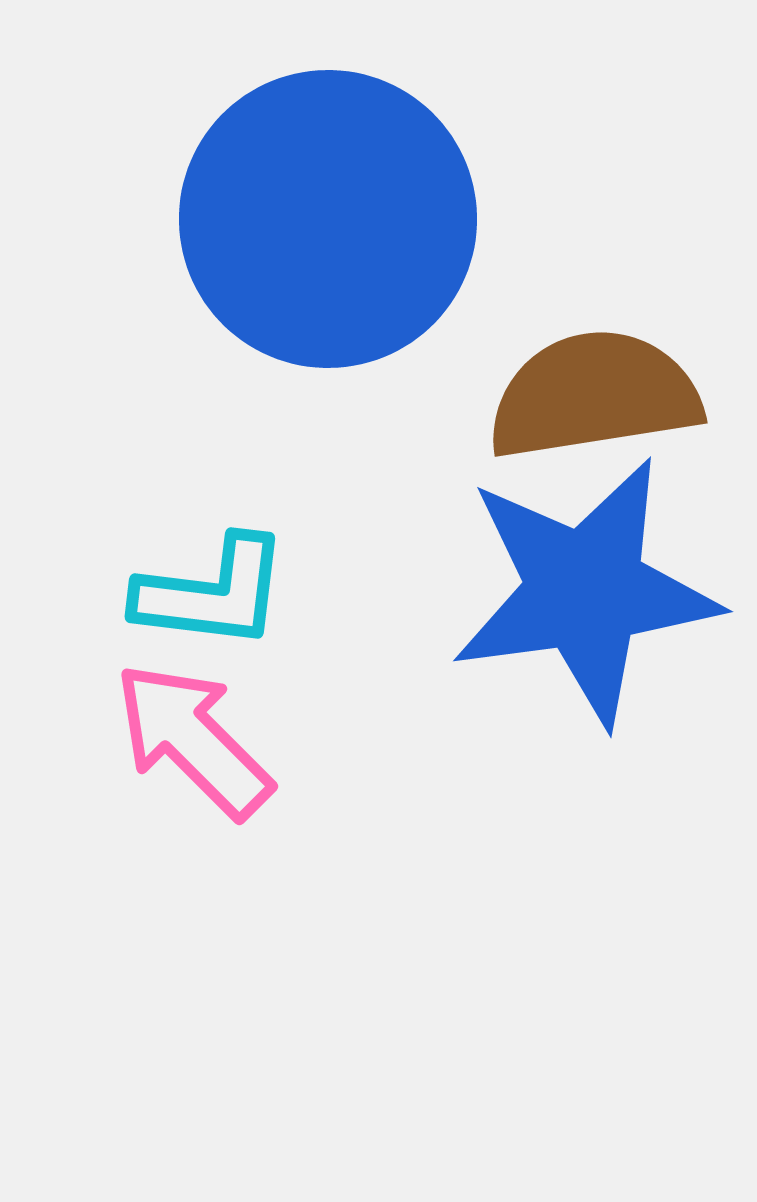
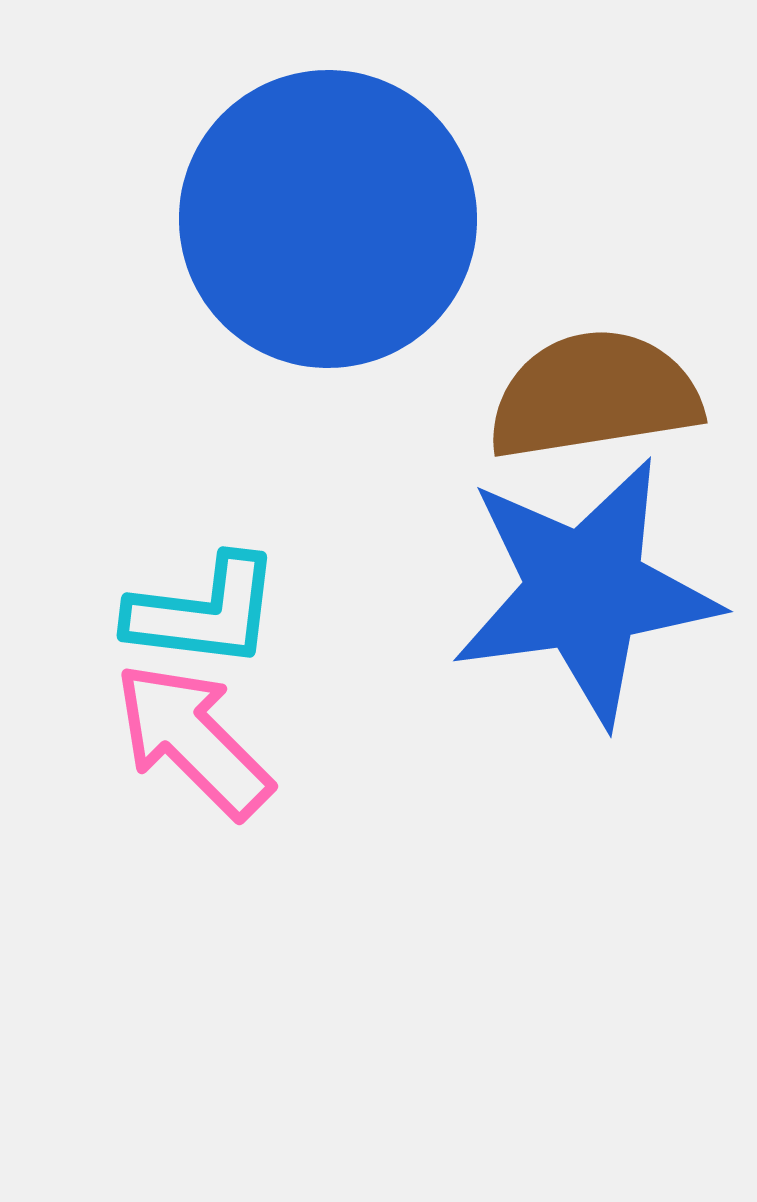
cyan L-shape: moved 8 px left, 19 px down
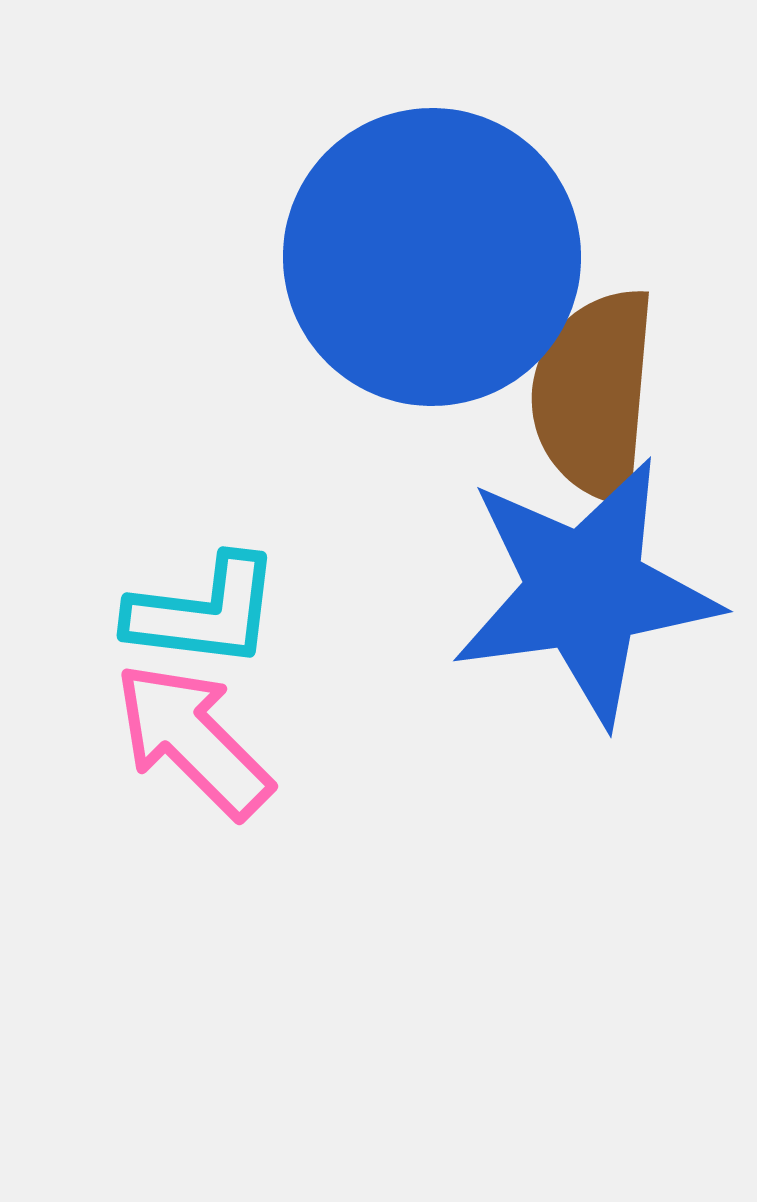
blue circle: moved 104 px right, 38 px down
brown semicircle: rotated 76 degrees counterclockwise
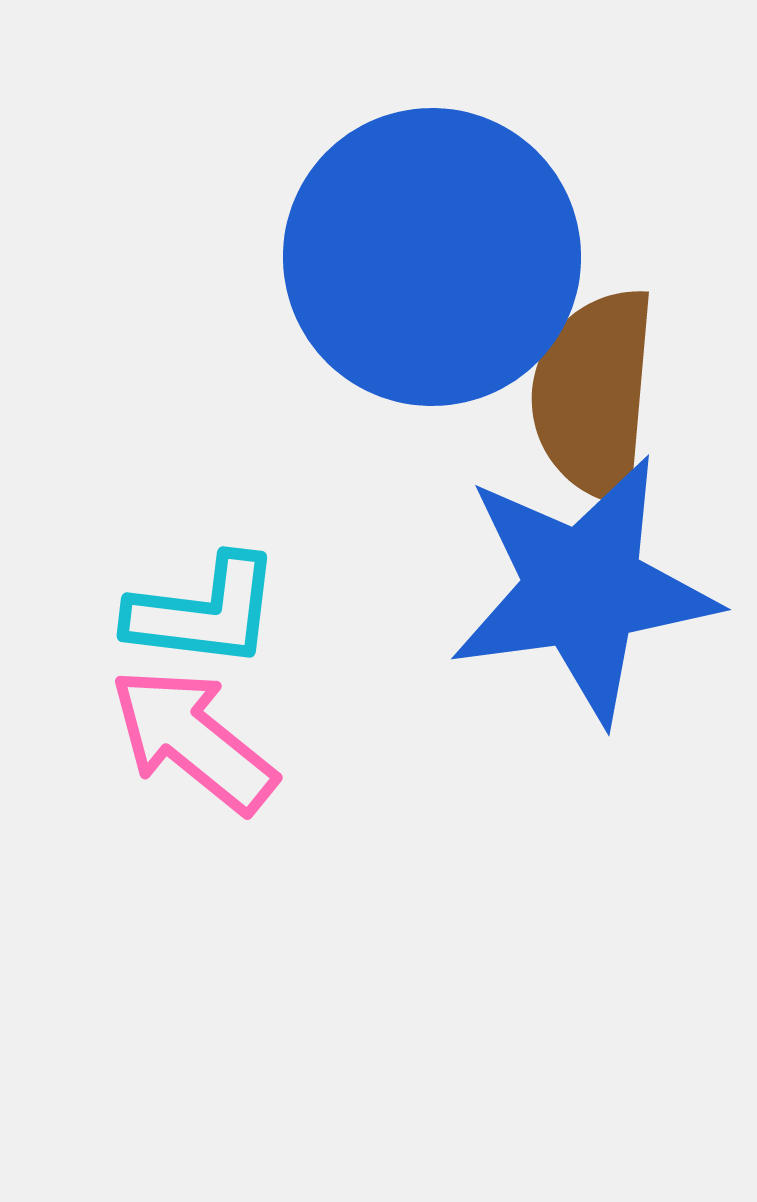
blue star: moved 2 px left, 2 px up
pink arrow: rotated 6 degrees counterclockwise
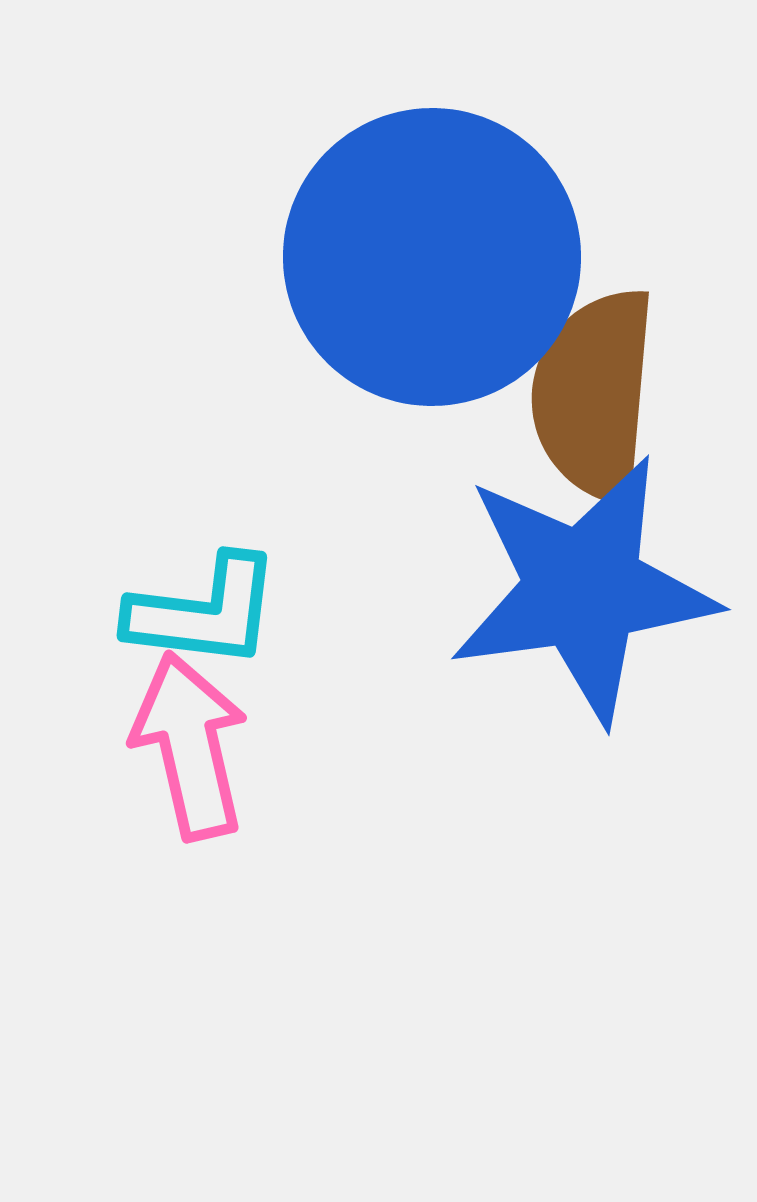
pink arrow: moved 3 px left, 6 px down; rotated 38 degrees clockwise
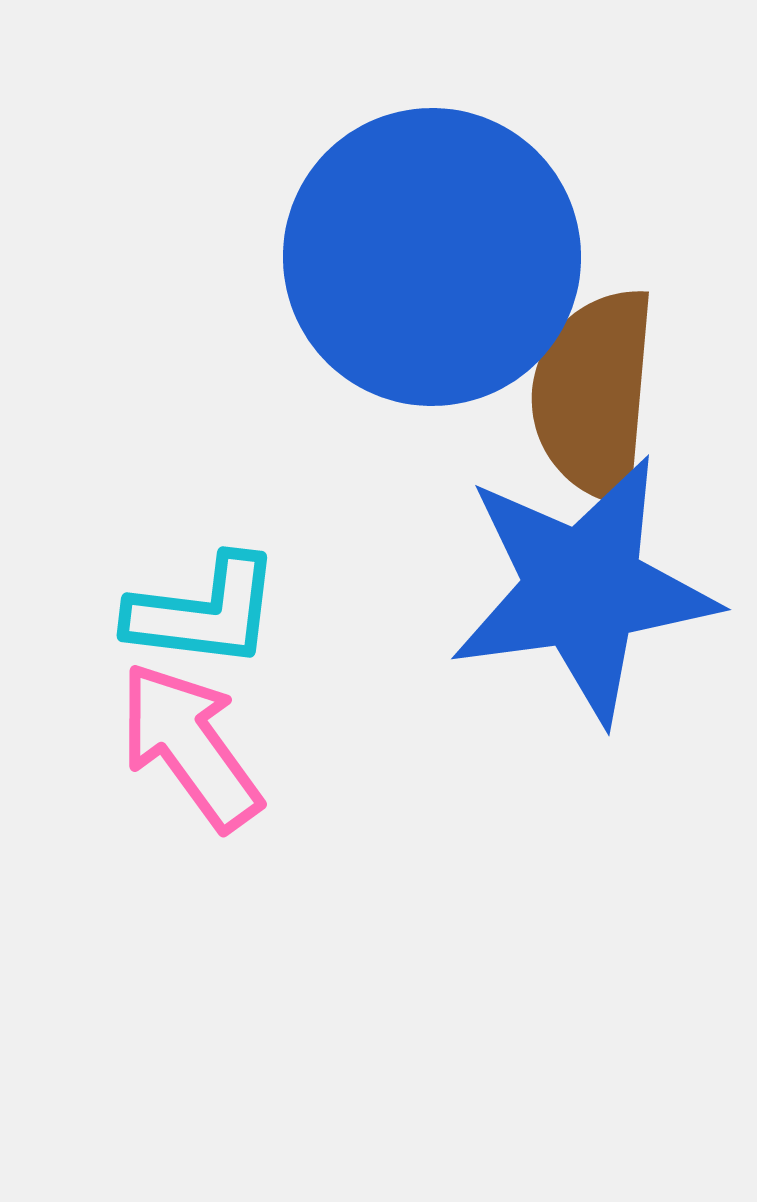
pink arrow: rotated 23 degrees counterclockwise
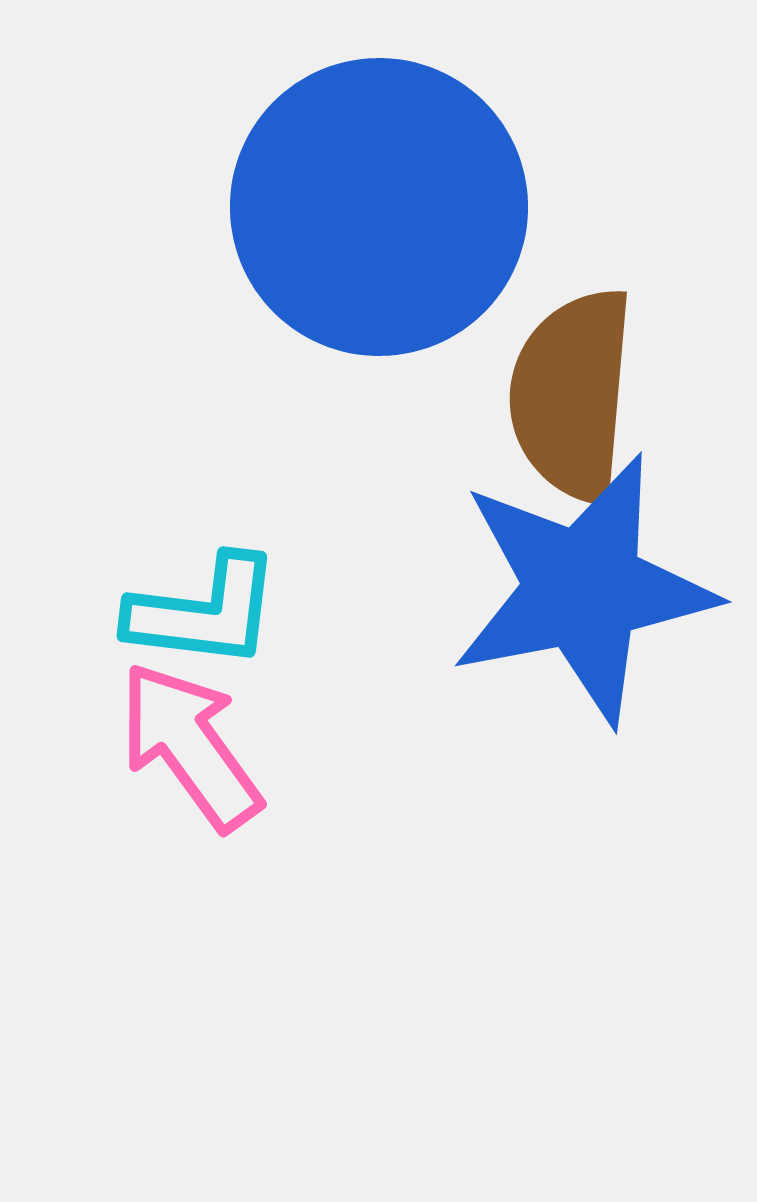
blue circle: moved 53 px left, 50 px up
brown semicircle: moved 22 px left
blue star: rotated 3 degrees counterclockwise
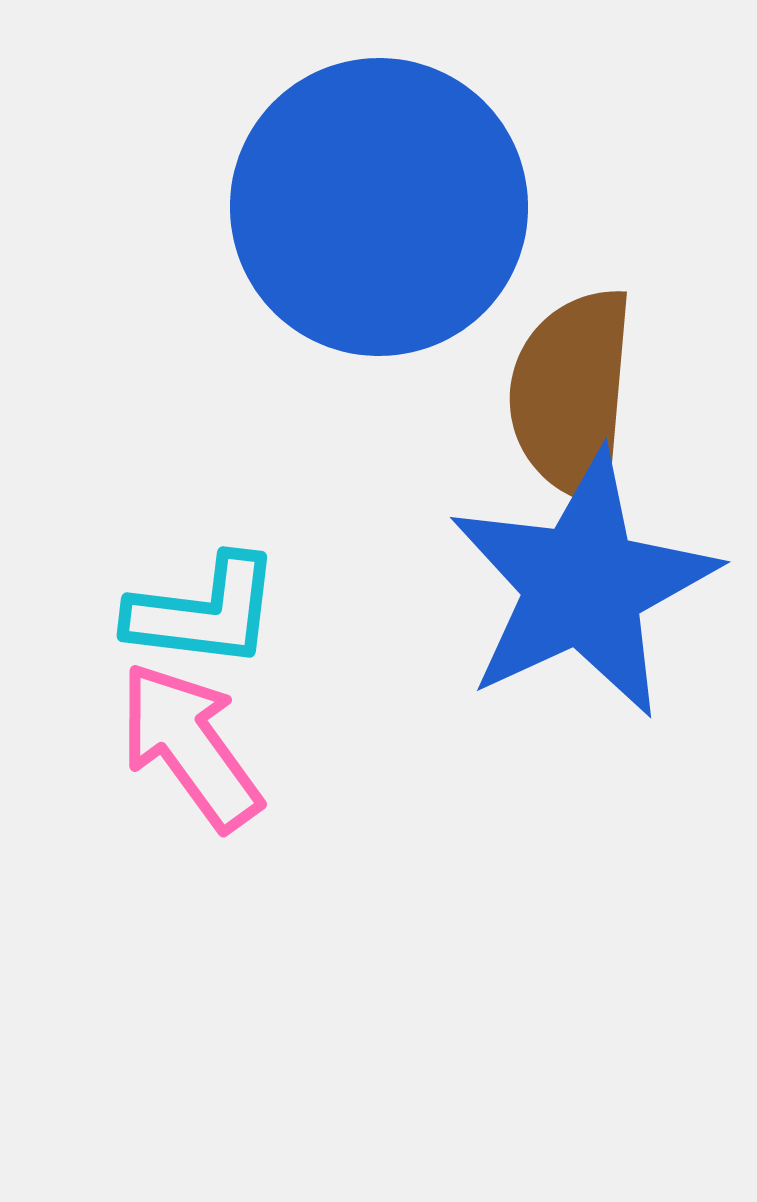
blue star: moved 4 px up; rotated 14 degrees counterclockwise
